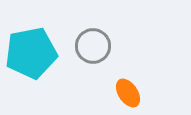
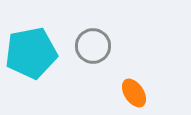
orange ellipse: moved 6 px right
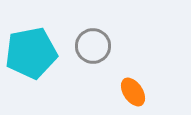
orange ellipse: moved 1 px left, 1 px up
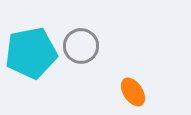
gray circle: moved 12 px left
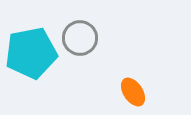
gray circle: moved 1 px left, 8 px up
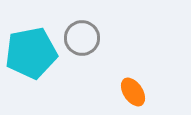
gray circle: moved 2 px right
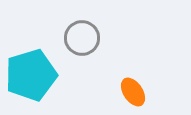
cyan pentagon: moved 22 px down; rotated 6 degrees counterclockwise
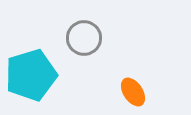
gray circle: moved 2 px right
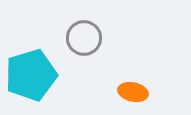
orange ellipse: rotated 44 degrees counterclockwise
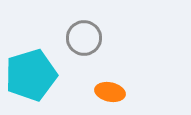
orange ellipse: moved 23 px left
